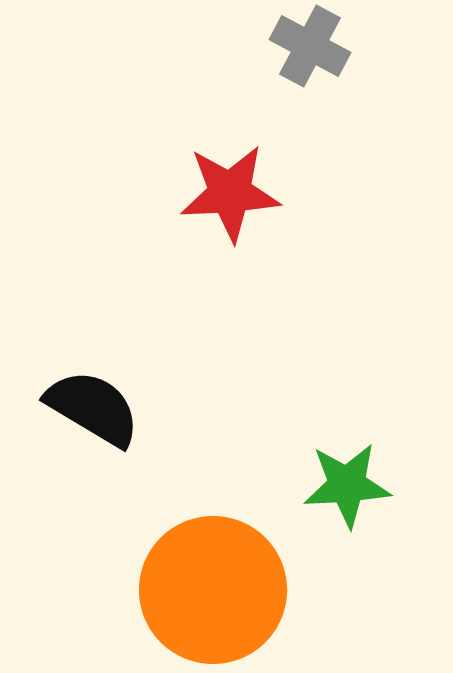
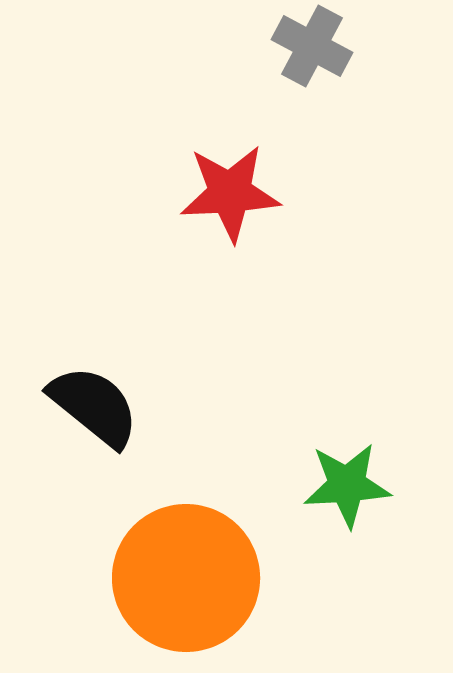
gray cross: moved 2 px right
black semicircle: moved 1 px right, 2 px up; rotated 8 degrees clockwise
orange circle: moved 27 px left, 12 px up
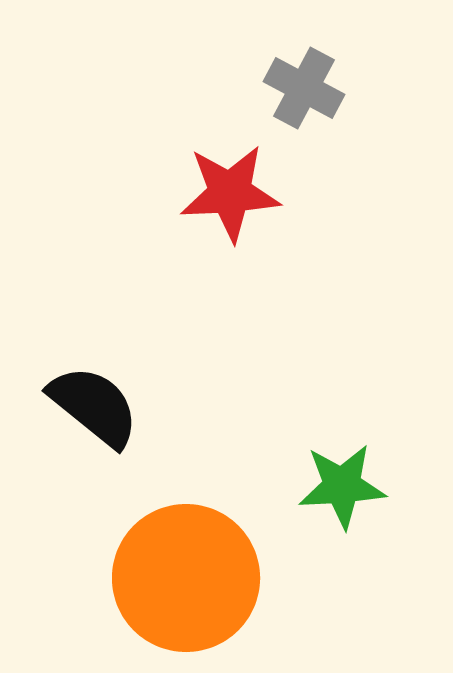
gray cross: moved 8 px left, 42 px down
green star: moved 5 px left, 1 px down
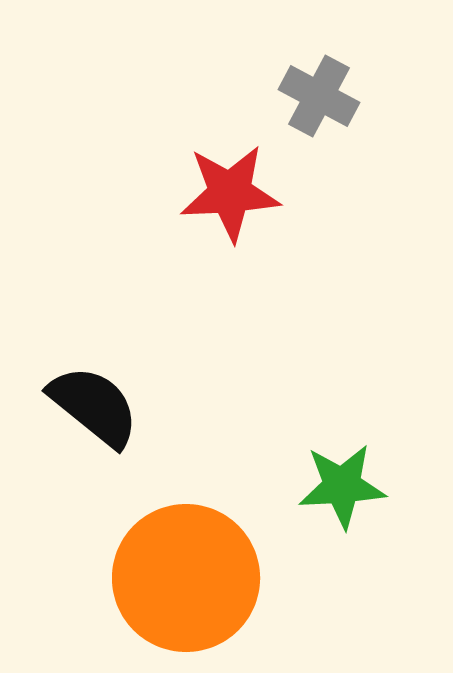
gray cross: moved 15 px right, 8 px down
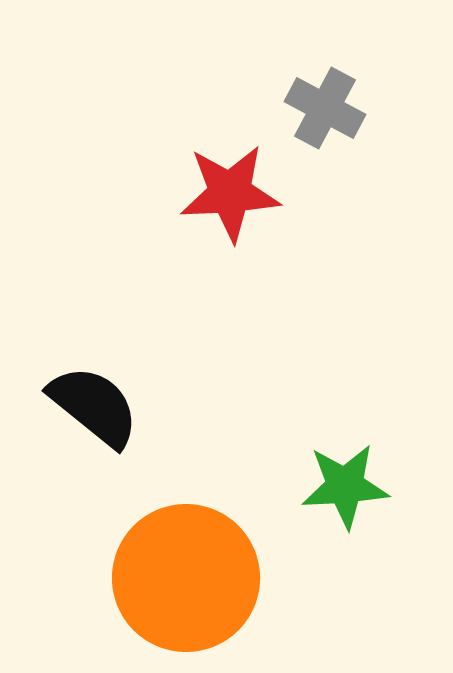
gray cross: moved 6 px right, 12 px down
green star: moved 3 px right
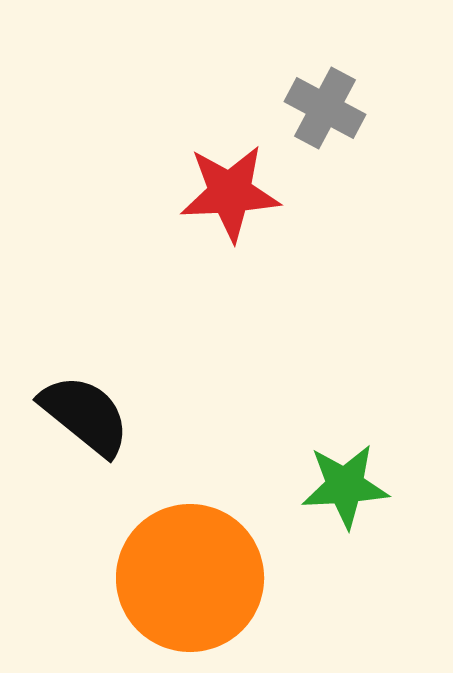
black semicircle: moved 9 px left, 9 px down
orange circle: moved 4 px right
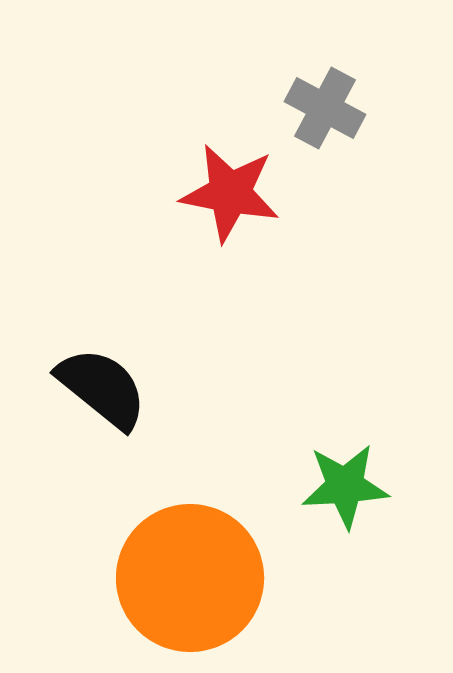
red star: rotated 14 degrees clockwise
black semicircle: moved 17 px right, 27 px up
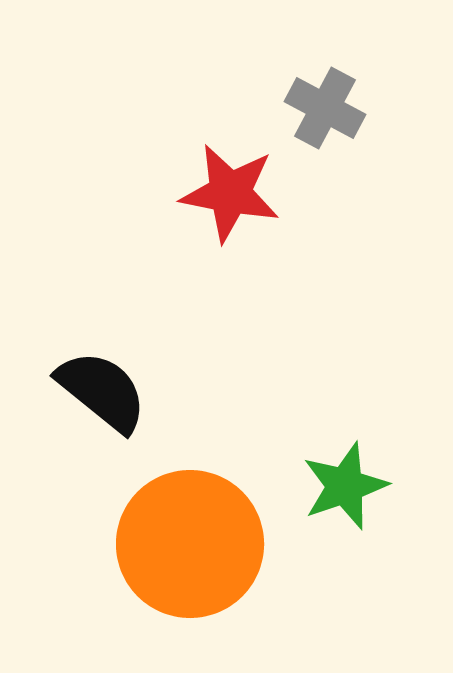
black semicircle: moved 3 px down
green star: rotated 16 degrees counterclockwise
orange circle: moved 34 px up
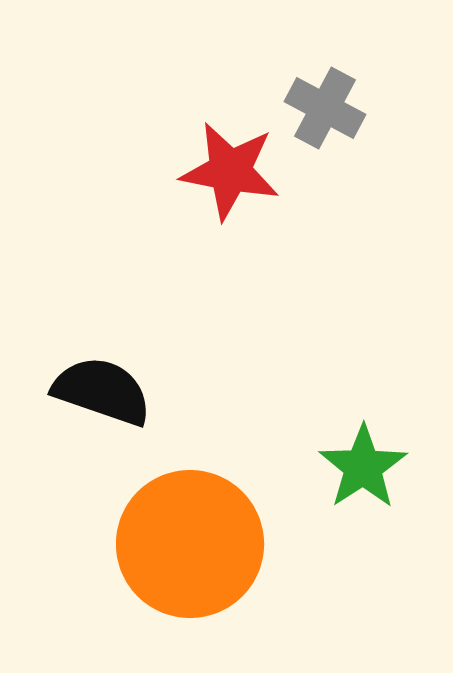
red star: moved 22 px up
black semicircle: rotated 20 degrees counterclockwise
green star: moved 18 px right, 19 px up; rotated 14 degrees counterclockwise
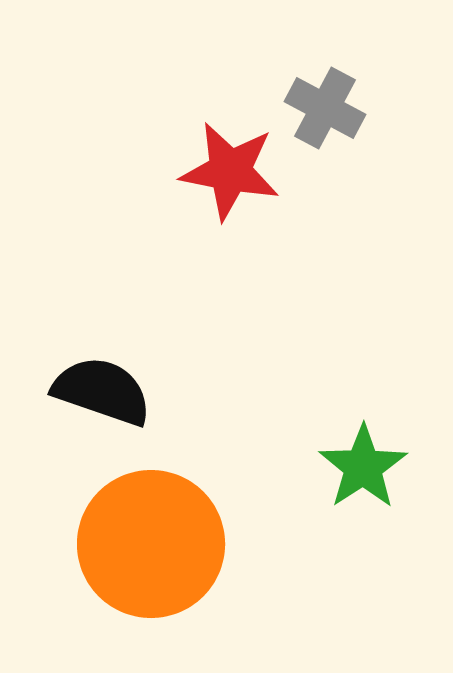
orange circle: moved 39 px left
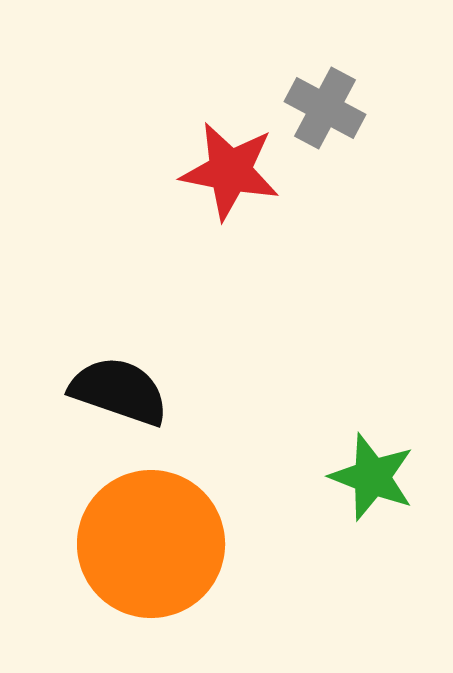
black semicircle: moved 17 px right
green star: moved 9 px right, 10 px down; rotated 18 degrees counterclockwise
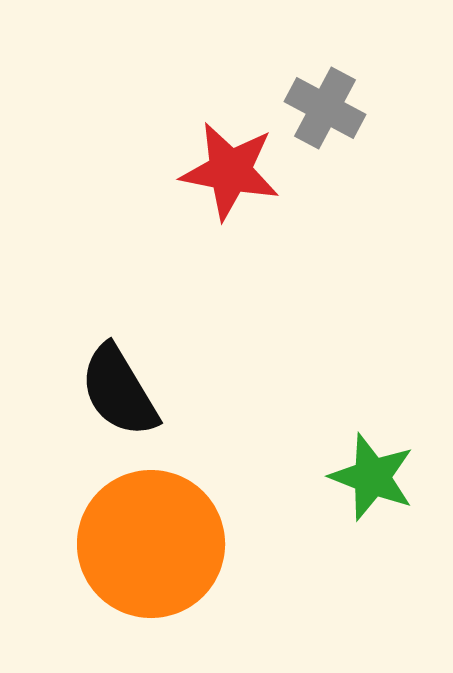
black semicircle: rotated 140 degrees counterclockwise
